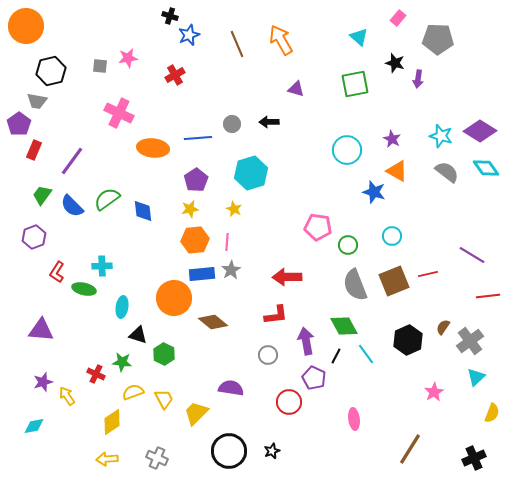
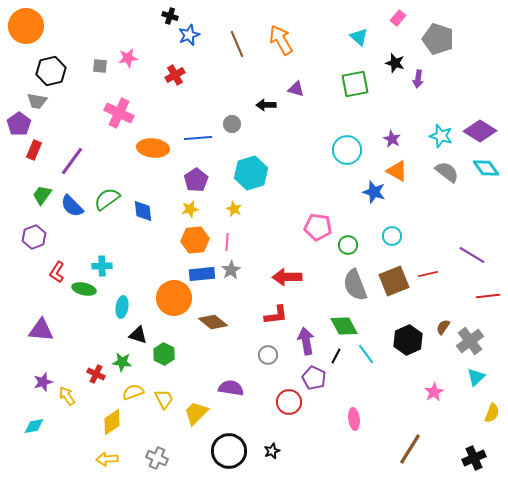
gray pentagon at (438, 39): rotated 16 degrees clockwise
black arrow at (269, 122): moved 3 px left, 17 px up
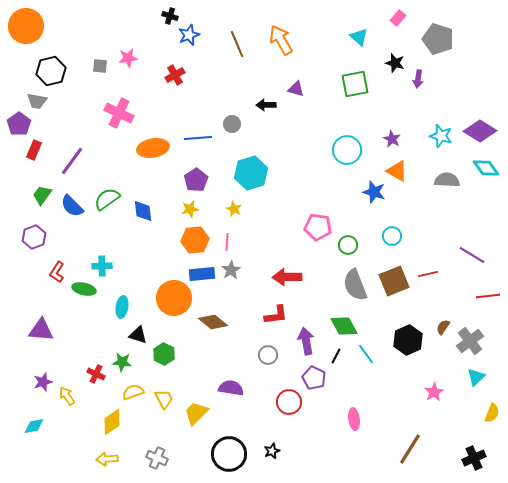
orange ellipse at (153, 148): rotated 16 degrees counterclockwise
gray semicircle at (447, 172): moved 8 px down; rotated 35 degrees counterclockwise
black circle at (229, 451): moved 3 px down
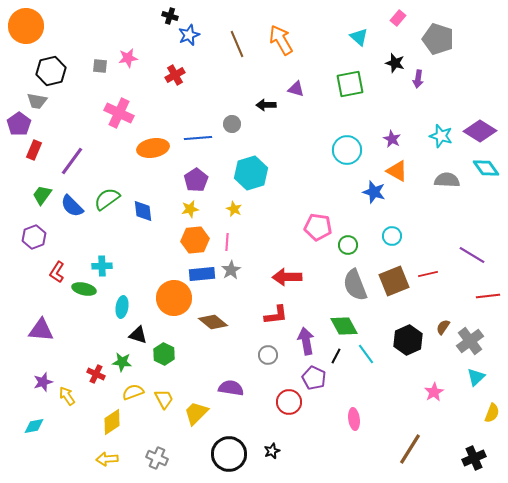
green square at (355, 84): moved 5 px left
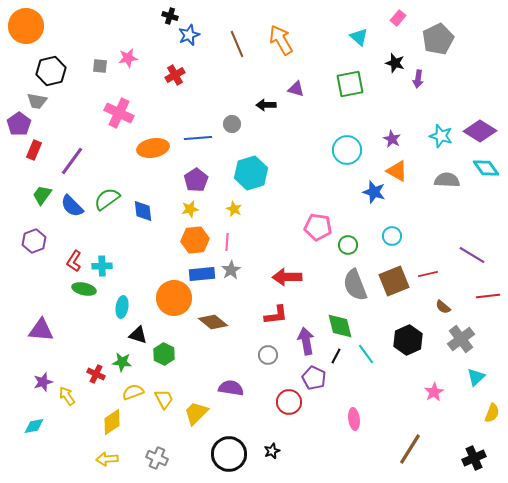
gray pentagon at (438, 39): rotated 28 degrees clockwise
purple hexagon at (34, 237): moved 4 px down
red L-shape at (57, 272): moved 17 px right, 11 px up
green diamond at (344, 326): moved 4 px left; rotated 16 degrees clockwise
brown semicircle at (443, 327): moved 20 px up; rotated 84 degrees counterclockwise
gray cross at (470, 341): moved 9 px left, 2 px up
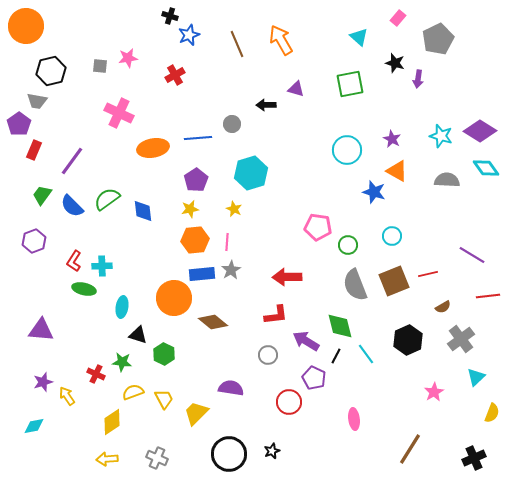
brown semicircle at (443, 307): rotated 70 degrees counterclockwise
purple arrow at (306, 341): rotated 48 degrees counterclockwise
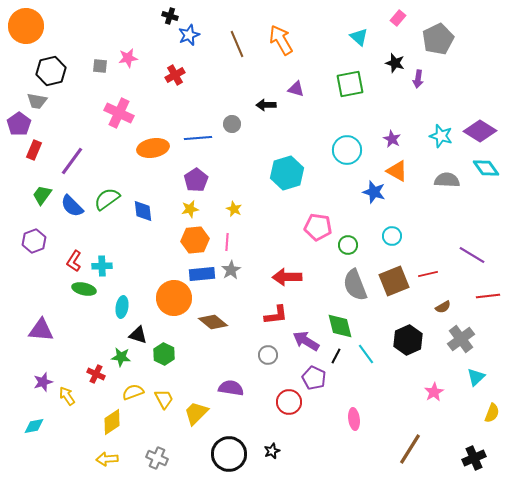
cyan hexagon at (251, 173): moved 36 px right
green star at (122, 362): moved 1 px left, 5 px up
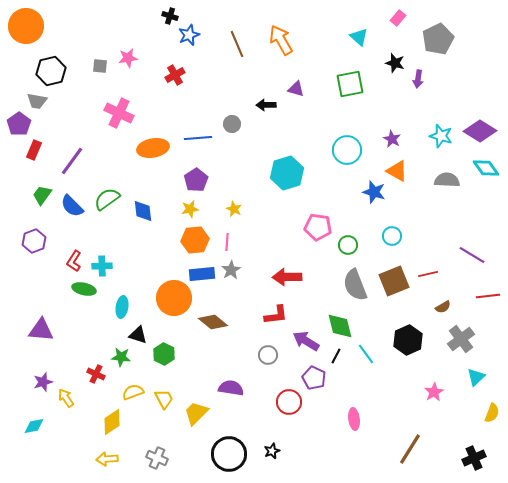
yellow arrow at (67, 396): moved 1 px left, 2 px down
